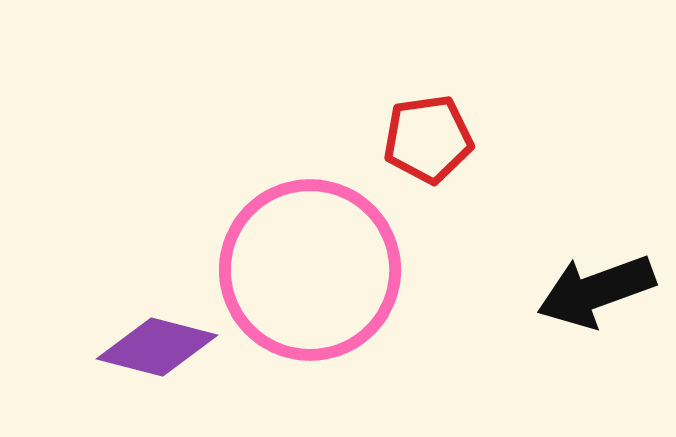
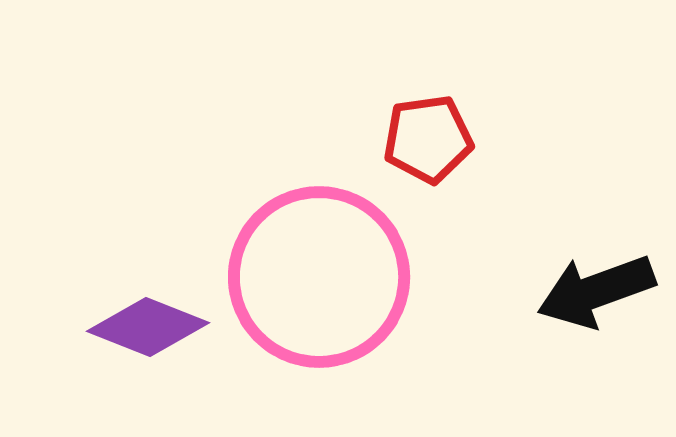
pink circle: moved 9 px right, 7 px down
purple diamond: moved 9 px left, 20 px up; rotated 7 degrees clockwise
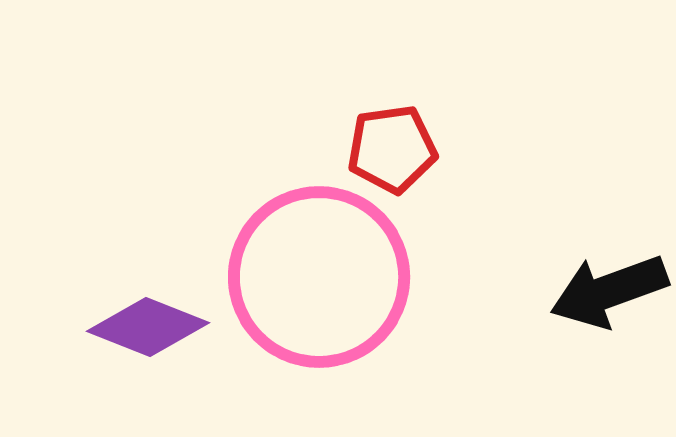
red pentagon: moved 36 px left, 10 px down
black arrow: moved 13 px right
